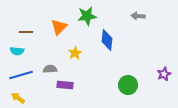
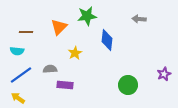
gray arrow: moved 1 px right, 3 px down
blue line: rotated 20 degrees counterclockwise
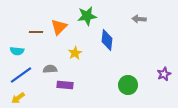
brown line: moved 10 px right
yellow arrow: rotated 72 degrees counterclockwise
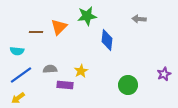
yellow star: moved 6 px right, 18 px down
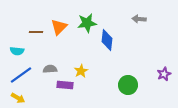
green star: moved 7 px down
yellow arrow: rotated 112 degrees counterclockwise
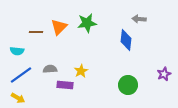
blue diamond: moved 19 px right
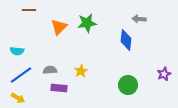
brown line: moved 7 px left, 22 px up
gray semicircle: moved 1 px down
purple rectangle: moved 6 px left, 3 px down
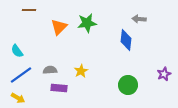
cyan semicircle: rotated 48 degrees clockwise
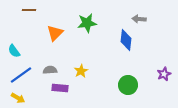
orange triangle: moved 4 px left, 6 px down
cyan semicircle: moved 3 px left
purple rectangle: moved 1 px right
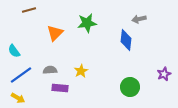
brown line: rotated 16 degrees counterclockwise
gray arrow: rotated 16 degrees counterclockwise
green circle: moved 2 px right, 2 px down
